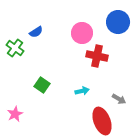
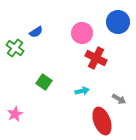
red cross: moved 1 px left, 2 px down; rotated 15 degrees clockwise
green square: moved 2 px right, 3 px up
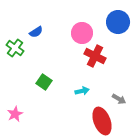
red cross: moved 1 px left, 2 px up
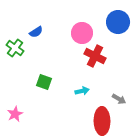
green square: rotated 14 degrees counterclockwise
red ellipse: rotated 20 degrees clockwise
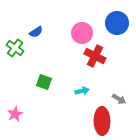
blue circle: moved 1 px left, 1 px down
